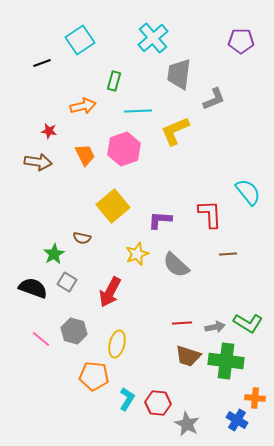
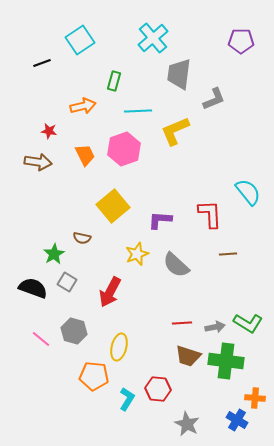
yellow ellipse: moved 2 px right, 3 px down
red hexagon: moved 14 px up
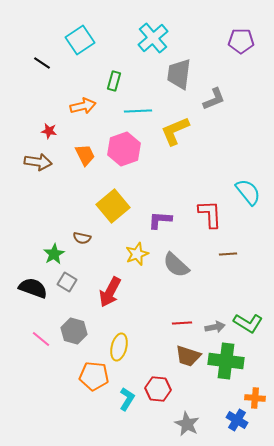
black line: rotated 54 degrees clockwise
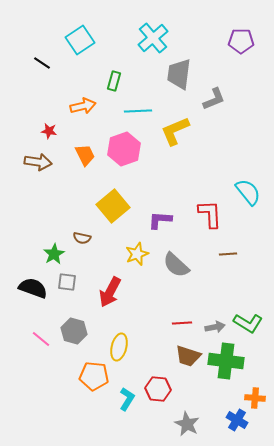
gray square: rotated 24 degrees counterclockwise
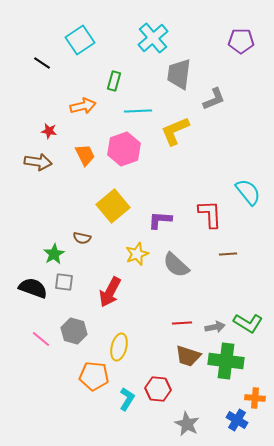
gray square: moved 3 px left
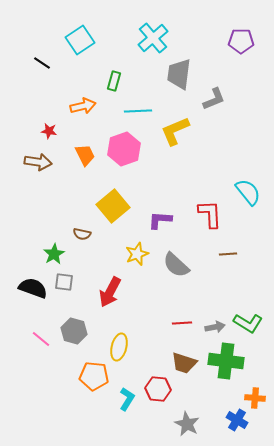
brown semicircle: moved 4 px up
brown trapezoid: moved 4 px left, 7 px down
